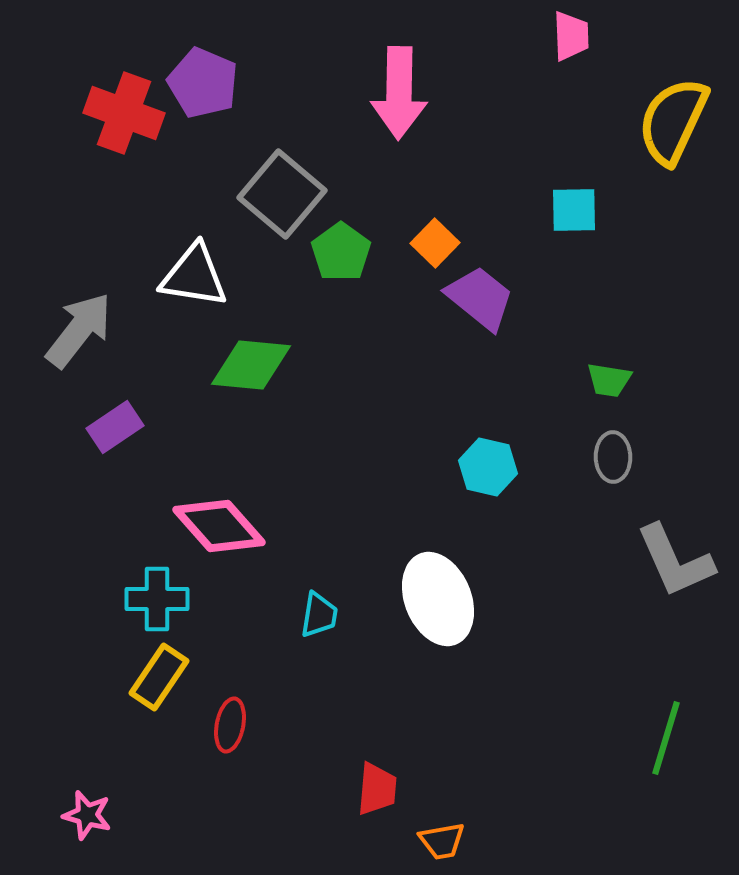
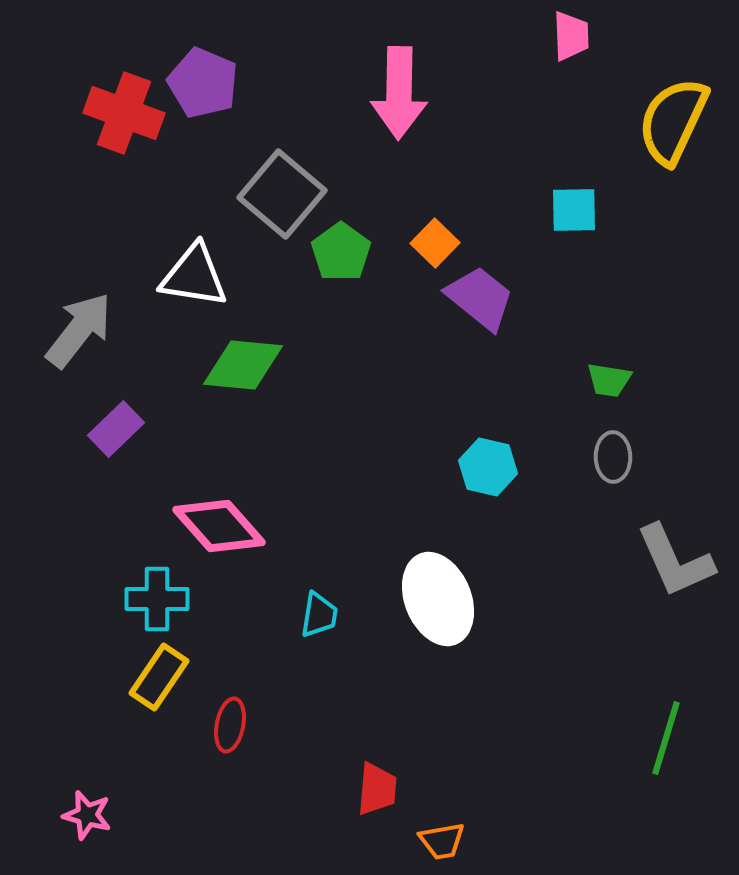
green diamond: moved 8 px left
purple rectangle: moved 1 px right, 2 px down; rotated 10 degrees counterclockwise
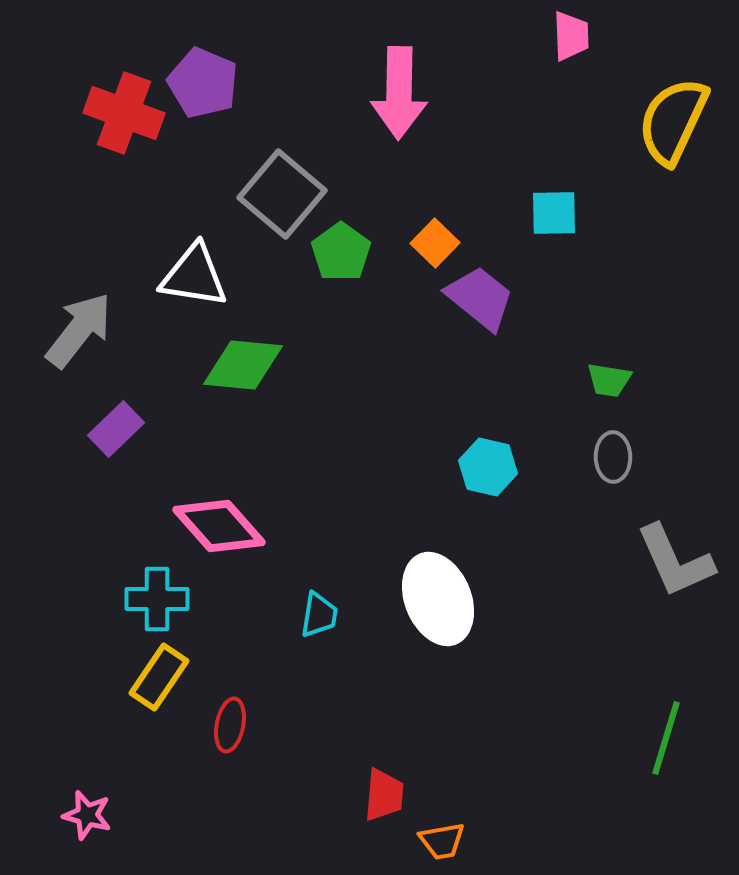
cyan square: moved 20 px left, 3 px down
red trapezoid: moved 7 px right, 6 px down
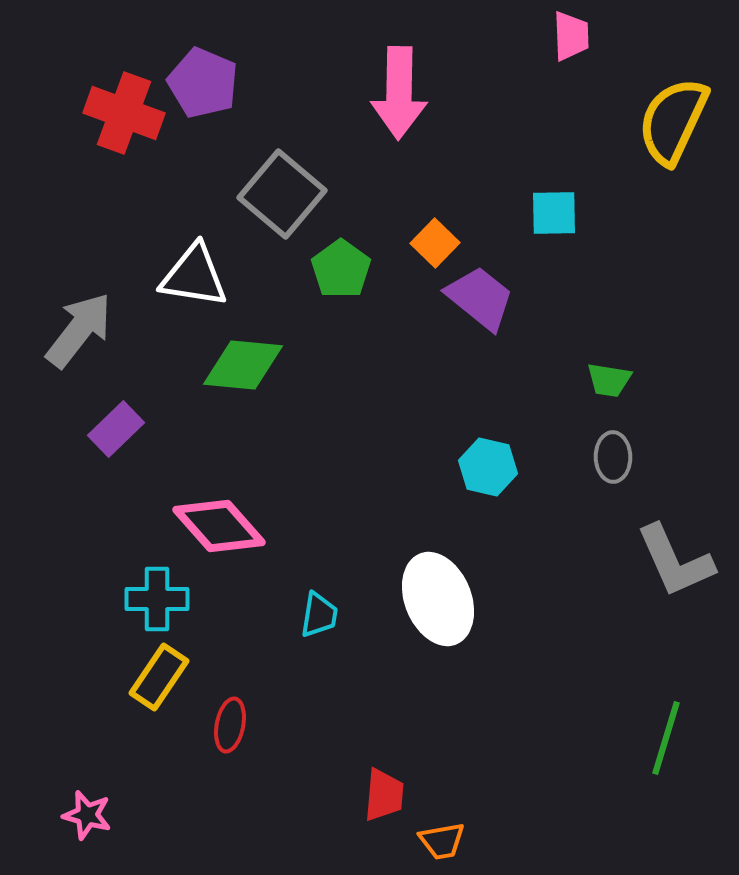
green pentagon: moved 17 px down
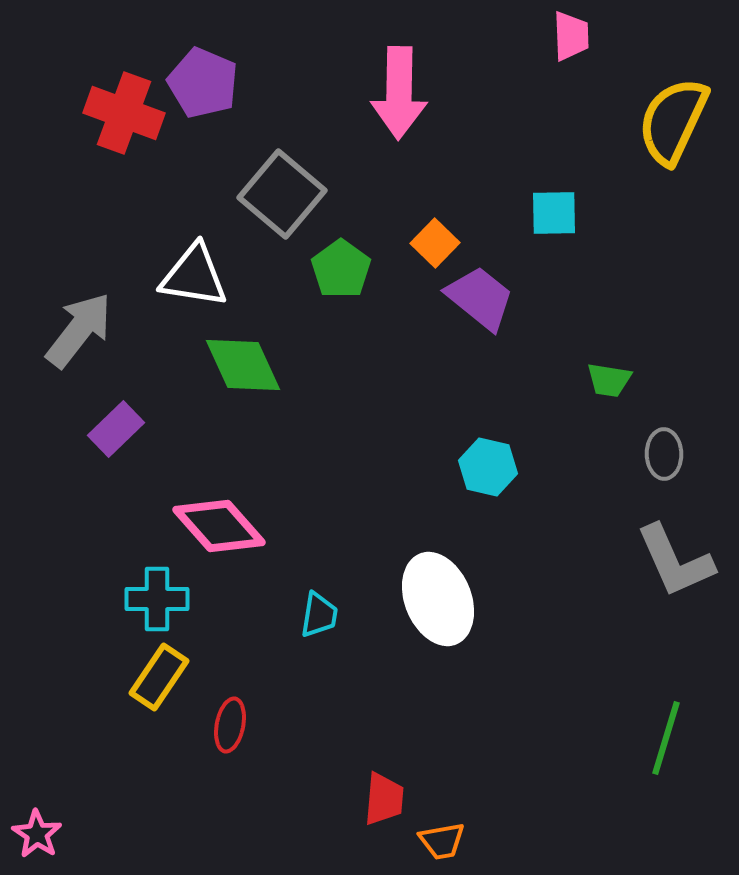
green diamond: rotated 60 degrees clockwise
gray ellipse: moved 51 px right, 3 px up
red trapezoid: moved 4 px down
pink star: moved 50 px left, 19 px down; rotated 18 degrees clockwise
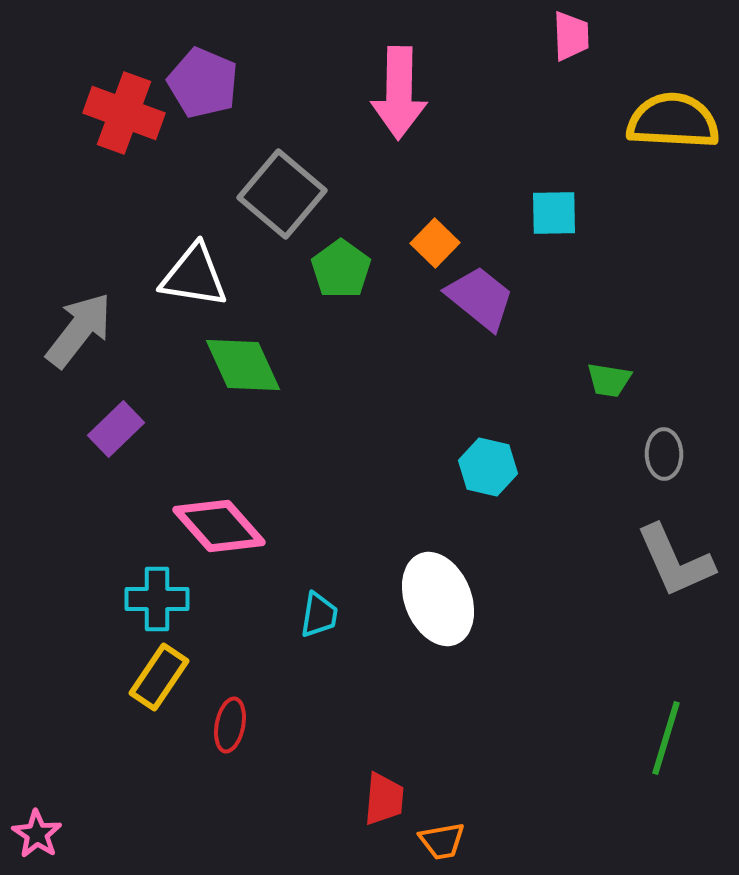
yellow semicircle: rotated 68 degrees clockwise
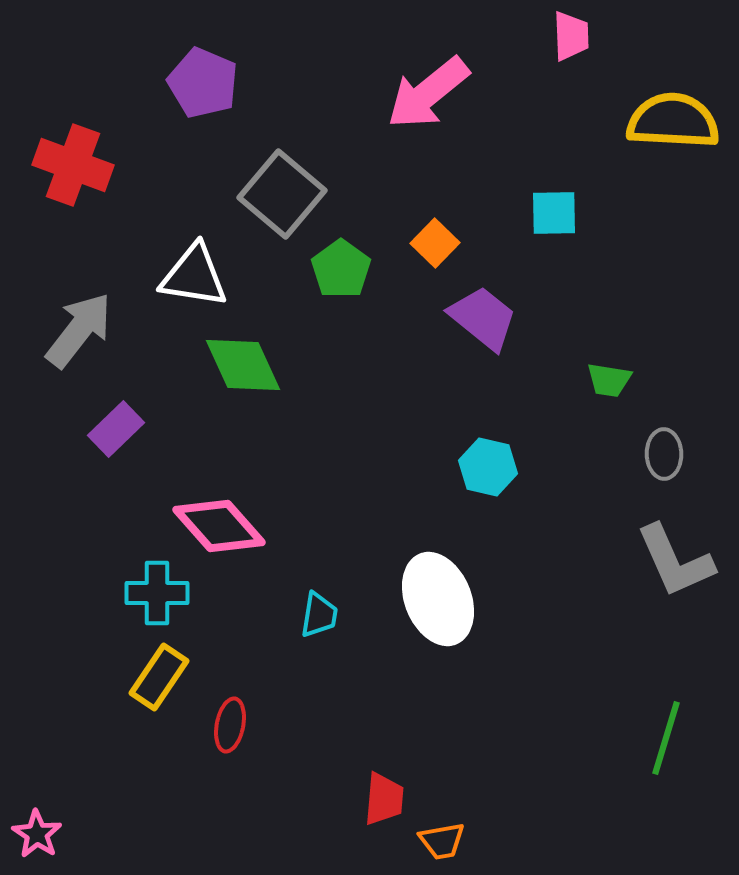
pink arrow: moved 29 px right; rotated 50 degrees clockwise
red cross: moved 51 px left, 52 px down
purple trapezoid: moved 3 px right, 20 px down
cyan cross: moved 6 px up
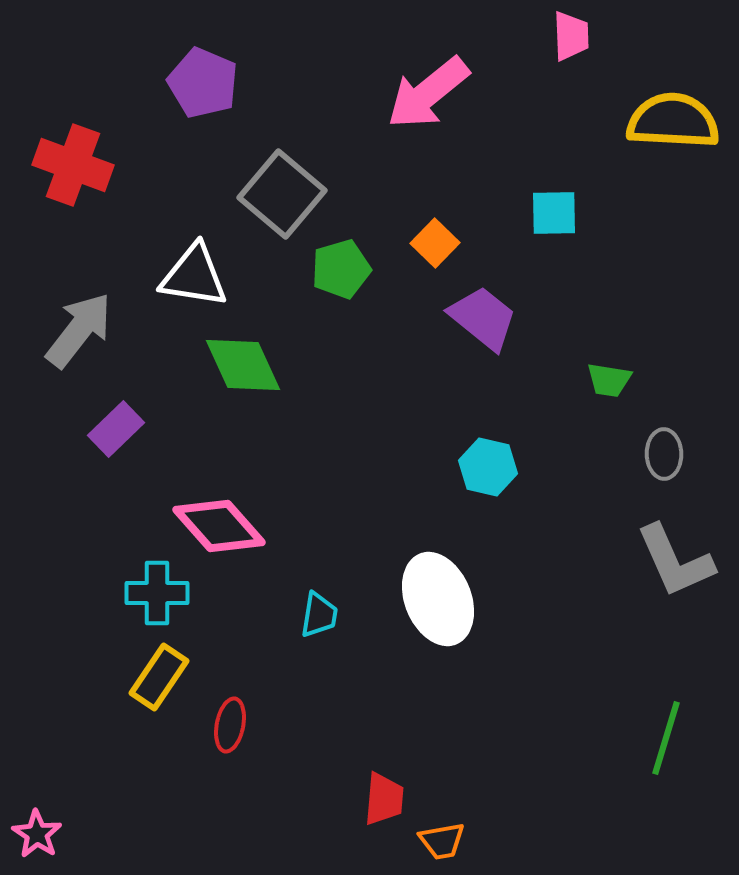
green pentagon: rotated 20 degrees clockwise
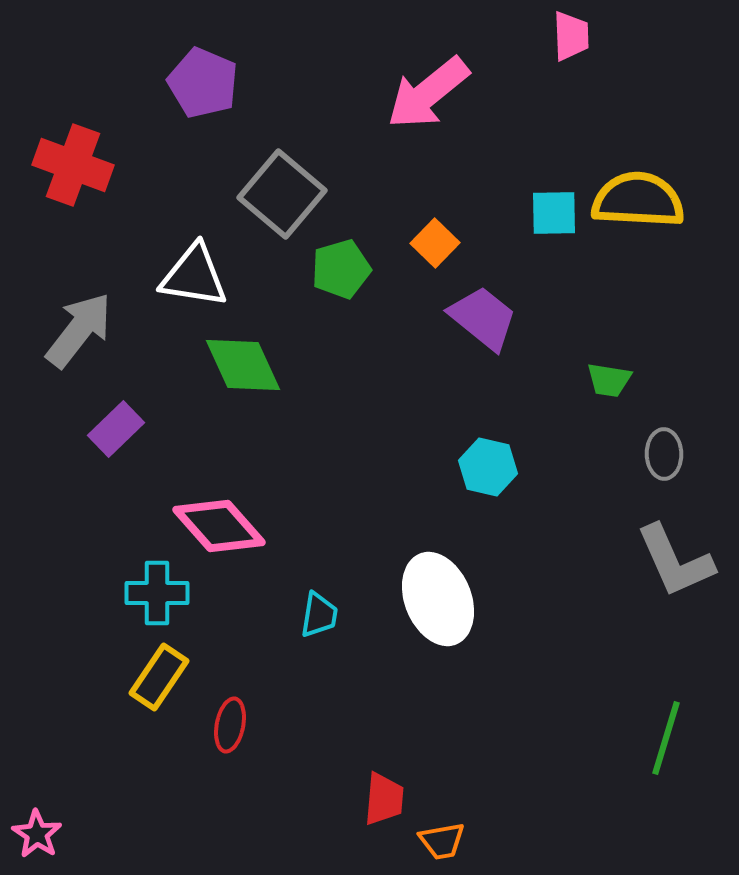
yellow semicircle: moved 35 px left, 79 px down
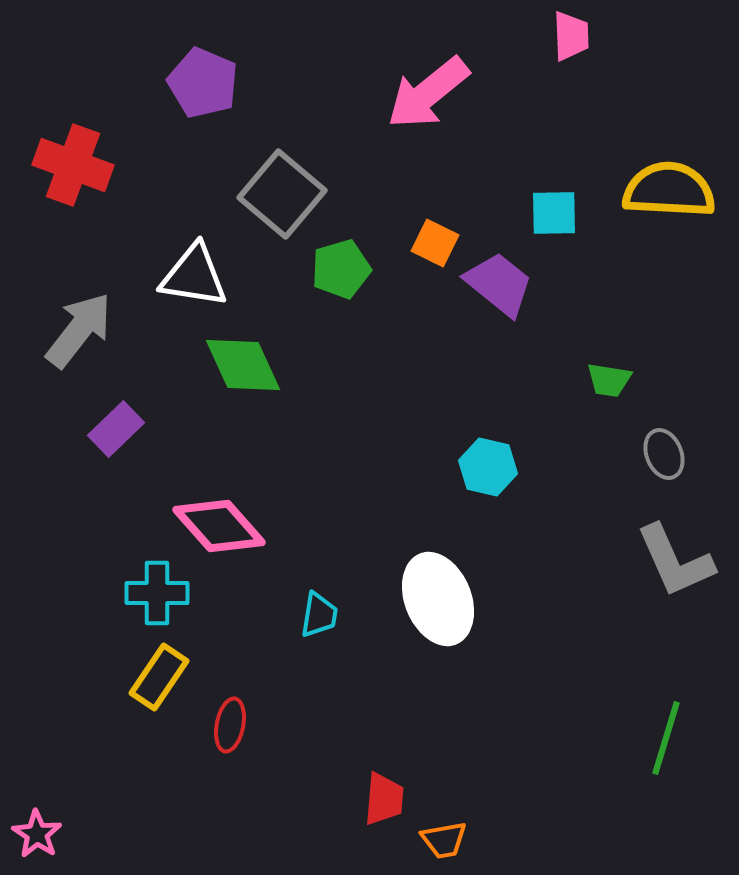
yellow semicircle: moved 31 px right, 10 px up
orange square: rotated 18 degrees counterclockwise
purple trapezoid: moved 16 px right, 34 px up
gray ellipse: rotated 21 degrees counterclockwise
orange trapezoid: moved 2 px right, 1 px up
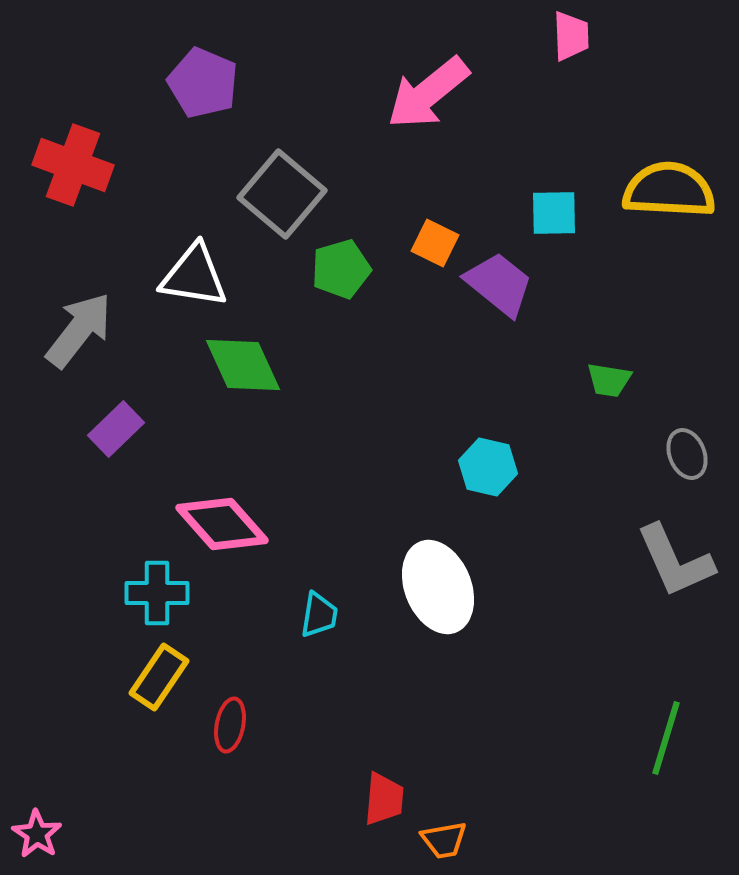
gray ellipse: moved 23 px right
pink diamond: moved 3 px right, 2 px up
white ellipse: moved 12 px up
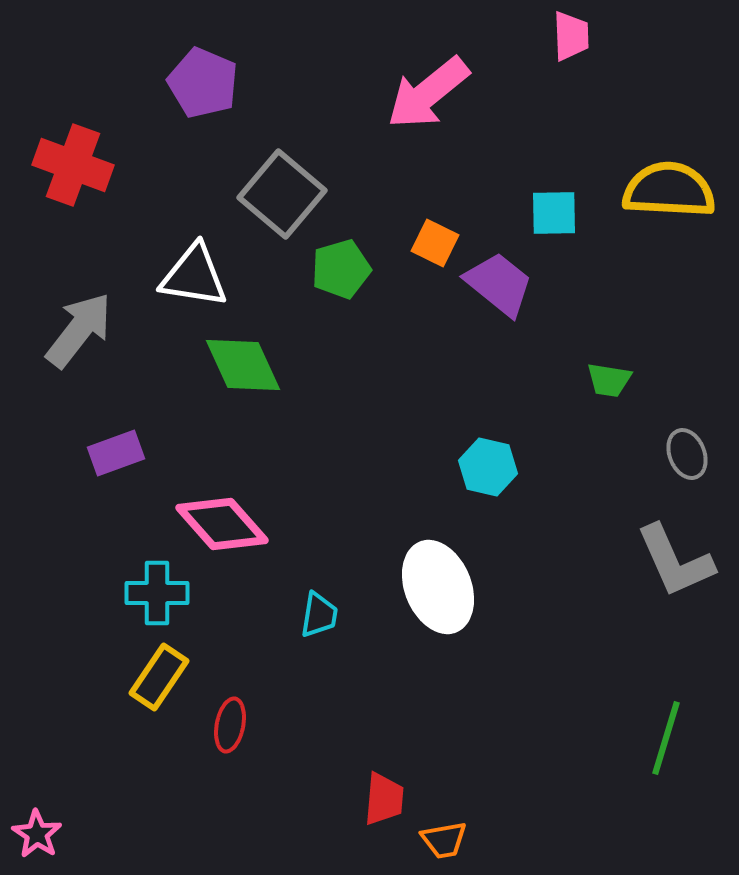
purple rectangle: moved 24 px down; rotated 24 degrees clockwise
